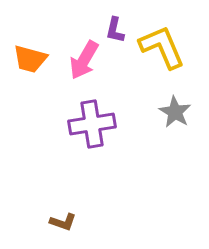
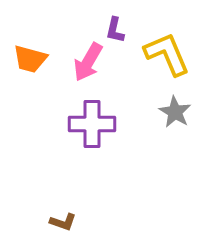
yellow L-shape: moved 5 px right, 7 px down
pink arrow: moved 4 px right, 2 px down
purple cross: rotated 9 degrees clockwise
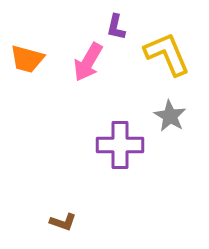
purple L-shape: moved 1 px right, 3 px up
orange trapezoid: moved 3 px left
gray star: moved 5 px left, 4 px down
purple cross: moved 28 px right, 21 px down
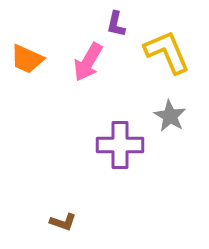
purple L-shape: moved 3 px up
yellow L-shape: moved 2 px up
orange trapezoid: rotated 9 degrees clockwise
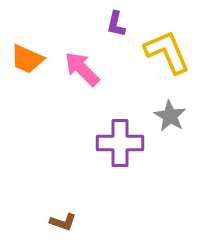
pink arrow: moved 6 px left, 7 px down; rotated 105 degrees clockwise
purple cross: moved 2 px up
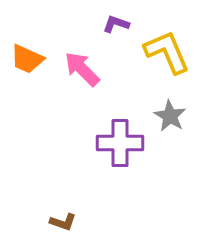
purple L-shape: rotated 96 degrees clockwise
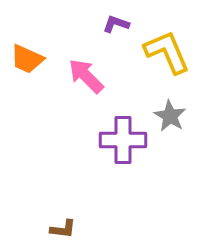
pink arrow: moved 4 px right, 7 px down
purple cross: moved 3 px right, 3 px up
brown L-shape: moved 7 px down; rotated 12 degrees counterclockwise
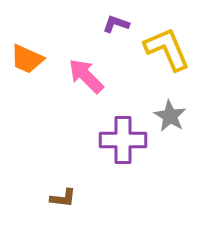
yellow L-shape: moved 3 px up
brown L-shape: moved 31 px up
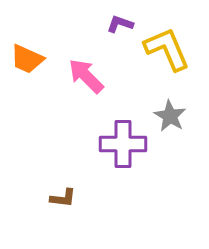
purple L-shape: moved 4 px right
purple cross: moved 4 px down
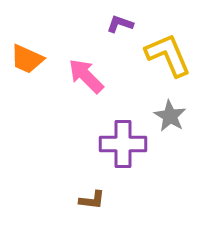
yellow L-shape: moved 1 px right, 6 px down
brown L-shape: moved 29 px right, 2 px down
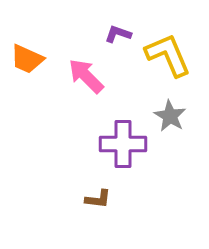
purple L-shape: moved 2 px left, 10 px down
brown L-shape: moved 6 px right, 1 px up
